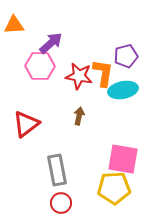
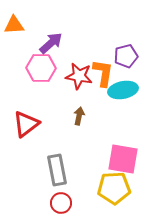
pink hexagon: moved 1 px right, 2 px down
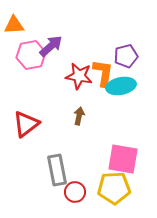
purple arrow: moved 3 px down
pink hexagon: moved 10 px left, 13 px up; rotated 12 degrees counterclockwise
cyan ellipse: moved 2 px left, 4 px up
red circle: moved 14 px right, 11 px up
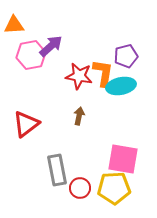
red circle: moved 5 px right, 4 px up
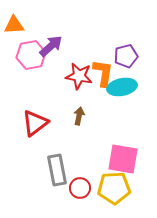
cyan ellipse: moved 1 px right, 1 px down
red triangle: moved 9 px right, 1 px up
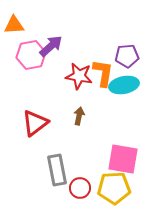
purple pentagon: moved 1 px right; rotated 10 degrees clockwise
cyan ellipse: moved 2 px right, 2 px up
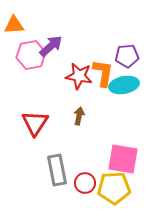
red triangle: rotated 20 degrees counterclockwise
red circle: moved 5 px right, 5 px up
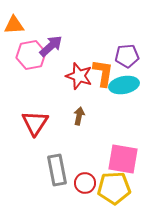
red star: rotated 8 degrees clockwise
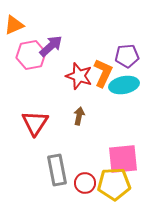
orange triangle: rotated 20 degrees counterclockwise
orange L-shape: rotated 16 degrees clockwise
pink square: rotated 16 degrees counterclockwise
yellow pentagon: moved 4 px up
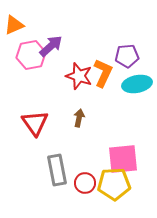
cyan ellipse: moved 13 px right, 1 px up
brown arrow: moved 2 px down
red triangle: rotated 8 degrees counterclockwise
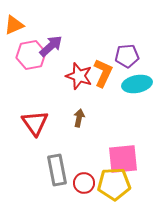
red circle: moved 1 px left
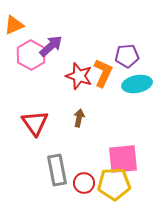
pink hexagon: rotated 20 degrees counterclockwise
